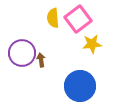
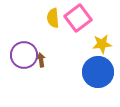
pink square: moved 1 px up
yellow star: moved 10 px right
purple circle: moved 2 px right, 2 px down
blue circle: moved 18 px right, 14 px up
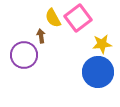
yellow semicircle: rotated 24 degrees counterclockwise
brown arrow: moved 24 px up
